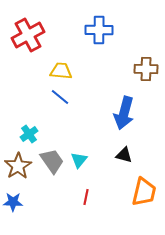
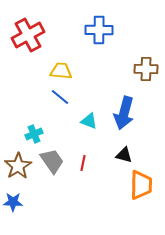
cyan cross: moved 5 px right; rotated 12 degrees clockwise
cyan triangle: moved 10 px right, 39 px up; rotated 48 degrees counterclockwise
orange trapezoid: moved 3 px left, 7 px up; rotated 12 degrees counterclockwise
red line: moved 3 px left, 34 px up
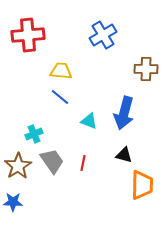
blue cross: moved 4 px right, 5 px down; rotated 32 degrees counterclockwise
red cross: rotated 24 degrees clockwise
orange trapezoid: moved 1 px right
